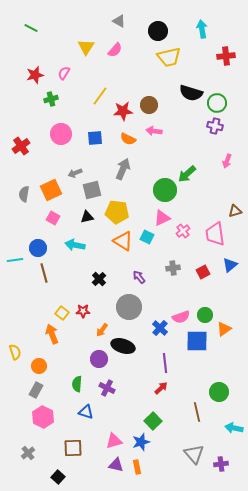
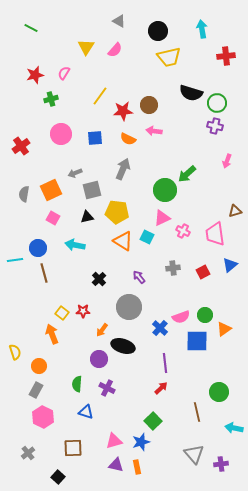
pink cross at (183, 231): rotated 24 degrees counterclockwise
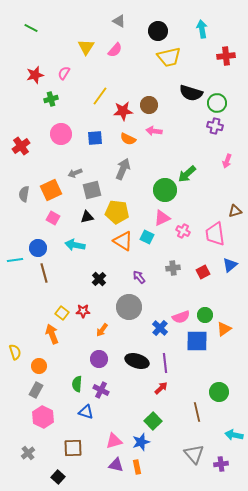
black ellipse at (123, 346): moved 14 px right, 15 px down
purple cross at (107, 388): moved 6 px left, 2 px down
cyan arrow at (234, 428): moved 7 px down
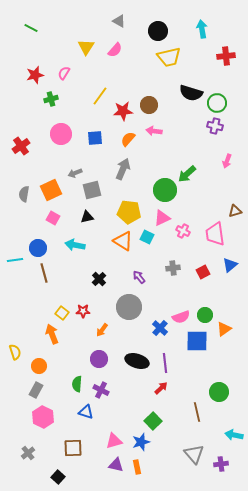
orange semicircle at (128, 139): rotated 105 degrees clockwise
yellow pentagon at (117, 212): moved 12 px right
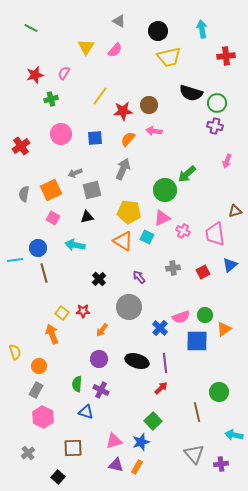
orange rectangle at (137, 467): rotated 40 degrees clockwise
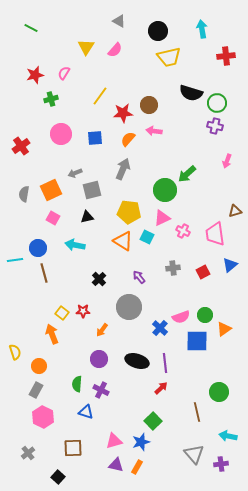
red star at (123, 111): moved 2 px down
cyan arrow at (234, 435): moved 6 px left, 1 px down
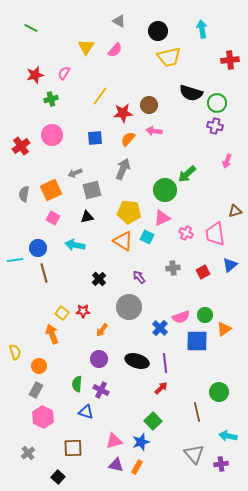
red cross at (226, 56): moved 4 px right, 4 px down
pink circle at (61, 134): moved 9 px left, 1 px down
pink cross at (183, 231): moved 3 px right, 2 px down
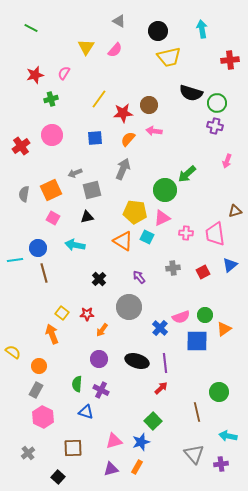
yellow line at (100, 96): moved 1 px left, 3 px down
yellow pentagon at (129, 212): moved 6 px right
pink cross at (186, 233): rotated 24 degrees counterclockwise
red star at (83, 311): moved 4 px right, 3 px down
yellow semicircle at (15, 352): moved 2 px left; rotated 35 degrees counterclockwise
purple triangle at (116, 465): moved 5 px left, 4 px down; rotated 28 degrees counterclockwise
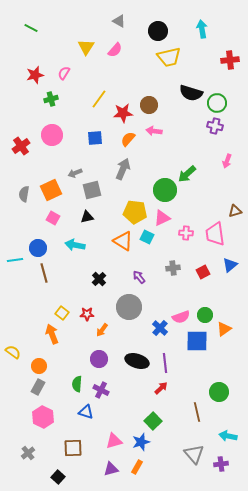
gray rectangle at (36, 390): moved 2 px right, 3 px up
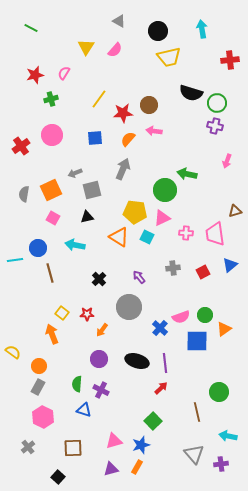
green arrow at (187, 174): rotated 54 degrees clockwise
orange triangle at (123, 241): moved 4 px left, 4 px up
brown line at (44, 273): moved 6 px right
blue triangle at (86, 412): moved 2 px left, 2 px up
blue star at (141, 442): moved 3 px down
gray cross at (28, 453): moved 6 px up
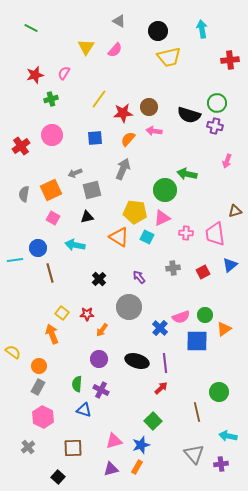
black semicircle at (191, 93): moved 2 px left, 22 px down
brown circle at (149, 105): moved 2 px down
